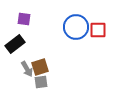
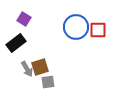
purple square: rotated 24 degrees clockwise
black rectangle: moved 1 px right, 1 px up
gray square: moved 7 px right
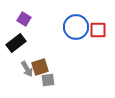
gray square: moved 2 px up
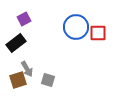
purple square: rotated 32 degrees clockwise
red square: moved 3 px down
brown square: moved 22 px left, 13 px down
gray square: rotated 24 degrees clockwise
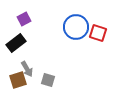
red square: rotated 18 degrees clockwise
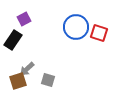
red square: moved 1 px right
black rectangle: moved 3 px left, 3 px up; rotated 18 degrees counterclockwise
gray arrow: rotated 77 degrees clockwise
brown square: moved 1 px down
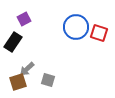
black rectangle: moved 2 px down
brown square: moved 1 px down
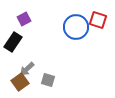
red square: moved 1 px left, 13 px up
brown square: moved 2 px right; rotated 18 degrees counterclockwise
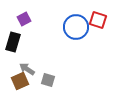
black rectangle: rotated 18 degrees counterclockwise
gray arrow: rotated 77 degrees clockwise
brown square: moved 1 px up; rotated 12 degrees clockwise
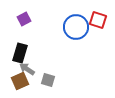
black rectangle: moved 7 px right, 11 px down
